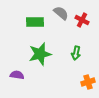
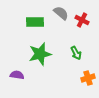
green arrow: rotated 40 degrees counterclockwise
orange cross: moved 4 px up
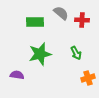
red cross: rotated 24 degrees counterclockwise
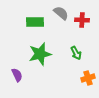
purple semicircle: rotated 56 degrees clockwise
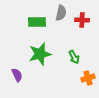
gray semicircle: rotated 63 degrees clockwise
green rectangle: moved 2 px right
green arrow: moved 2 px left, 4 px down
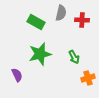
green rectangle: moved 1 px left; rotated 30 degrees clockwise
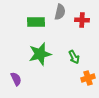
gray semicircle: moved 1 px left, 1 px up
green rectangle: rotated 30 degrees counterclockwise
purple semicircle: moved 1 px left, 4 px down
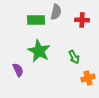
gray semicircle: moved 4 px left
green rectangle: moved 2 px up
green star: moved 1 px left, 3 px up; rotated 30 degrees counterclockwise
purple semicircle: moved 2 px right, 9 px up
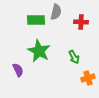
red cross: moved 1 px left, 2 px down
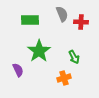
gray semicircle: moved 6 px right, 2 px down; rotated 35 degrees counterclockwise
green rectangle: moved 6 px left
green star: rotated 10 degrees clockwise
orange cross: moved 24 px left
